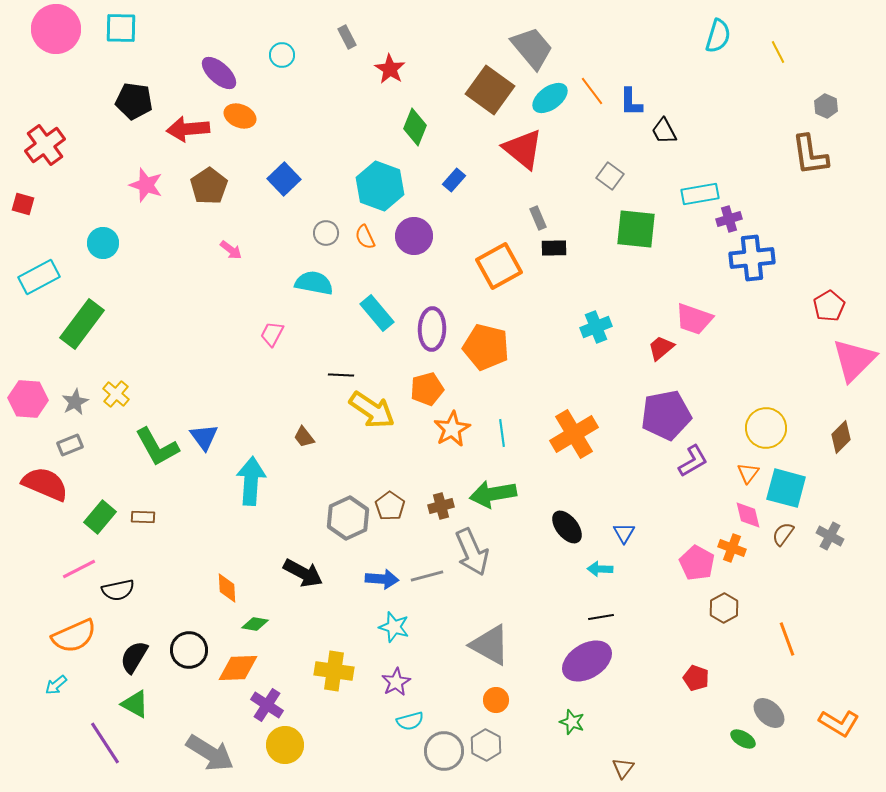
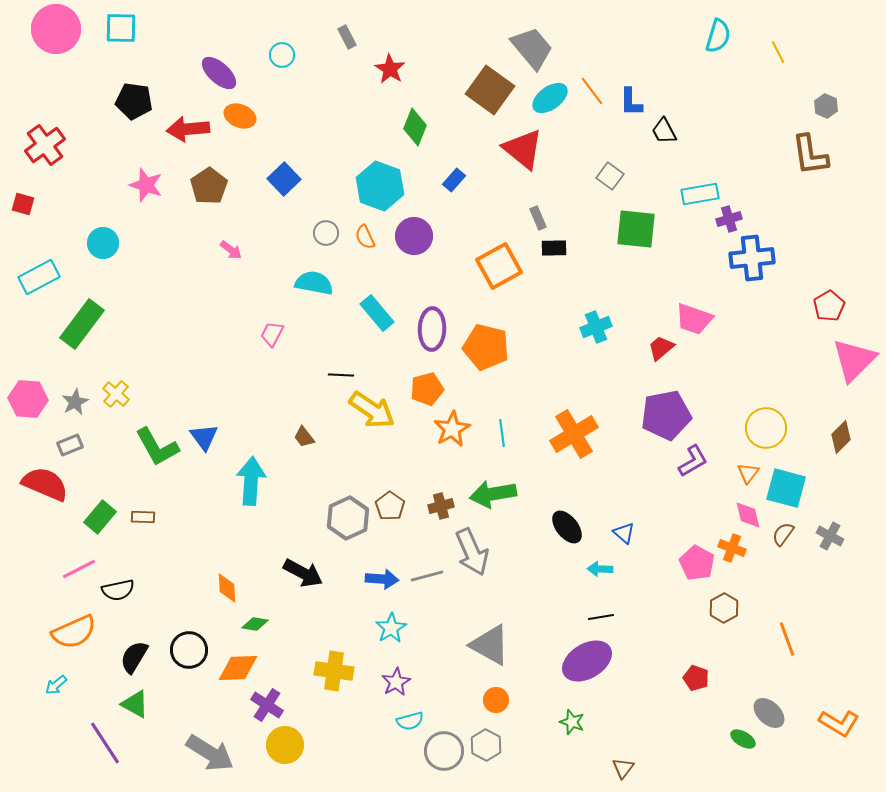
blue triangle at (624, 533): rotated 20 degrees counterclockwise
cyan star at (394, 627): moved 3 px left, 1 px down; rotated 24 degrees clockwise
orange semicircle at (74, 636): moved 4 px up
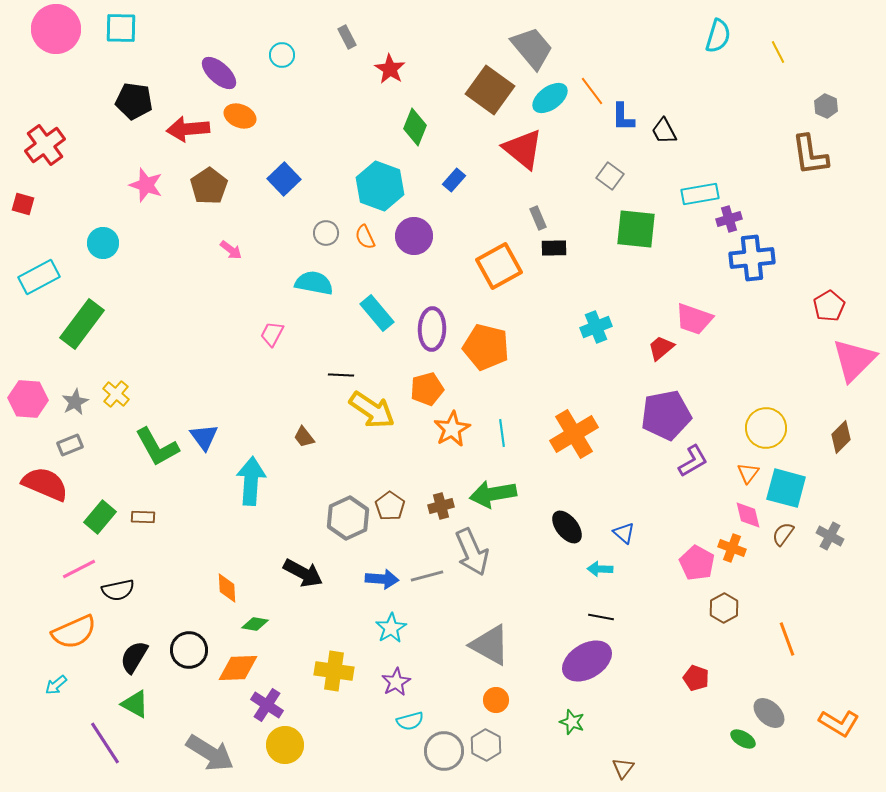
blue L-shape at (631, 102): moved 8 px left, 15 px down
black line at (601, 617): rotated 20 degrees clockwise
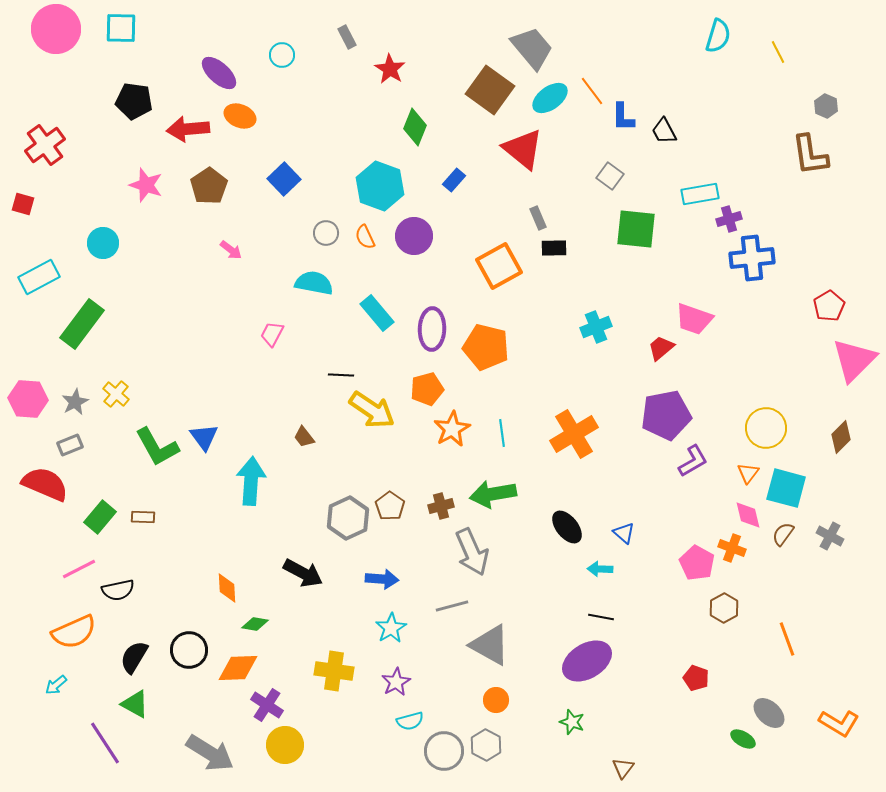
gray line at (427, 576): moved 25 px right, 30 px down
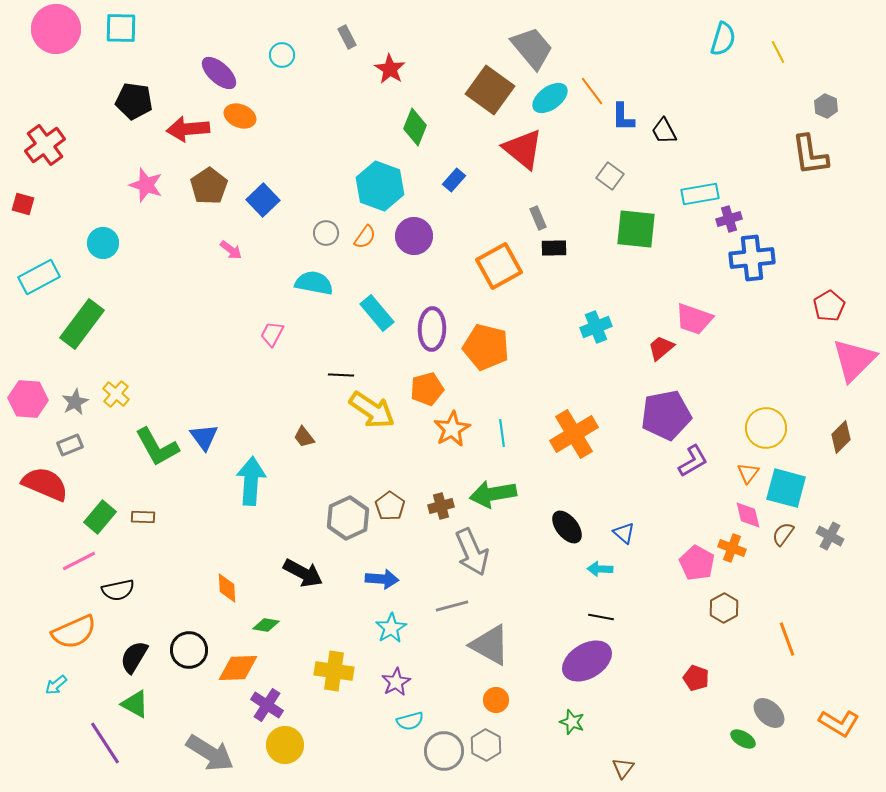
cyan semicircle at (718, 36): moved 5 px right, 3 px down
blue square at (284, 179): moved 21 px left, 21 px down
orange semicircle at (365, 237): rotated 120 degrees counterclockwise
pink line at (79, 569): moved 8 px up
green diamond at (255, 624): moved 11 px right, 1 px down
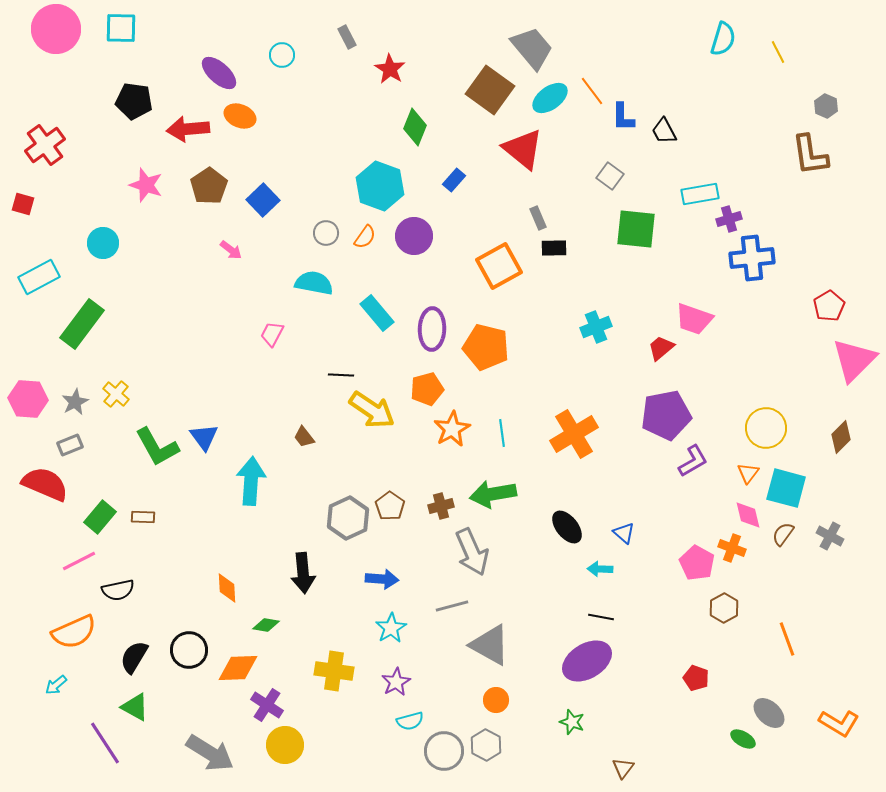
black arrow at (303, 573): rotated 57 degrees clockwise
green triangle at (135, 704): moved 3 px down
